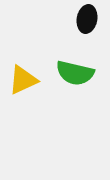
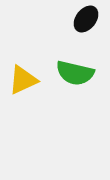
black ellipse: moved 1 px left; rotated 28 degrees clockwise
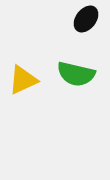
green semicircle: moved 1 px right, 1 px down
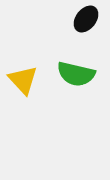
yellow triangle: rotated 48 degrees counterclockwise
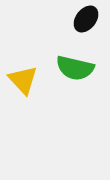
green semicircle: moved 1 px left, 6 px up
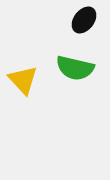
black ellipse: moved 2 px left, 1 px down
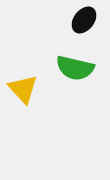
yellow triangle: moved 9 px down
